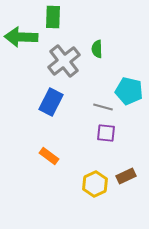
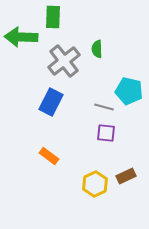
gray line: moved 1 px right
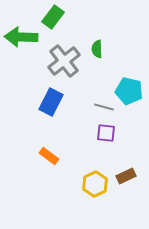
green rectangle: rotated 35 degrees clockwise
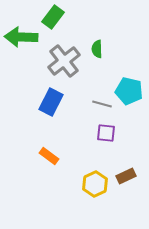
gray line: moved 2 px left, 3 px up
